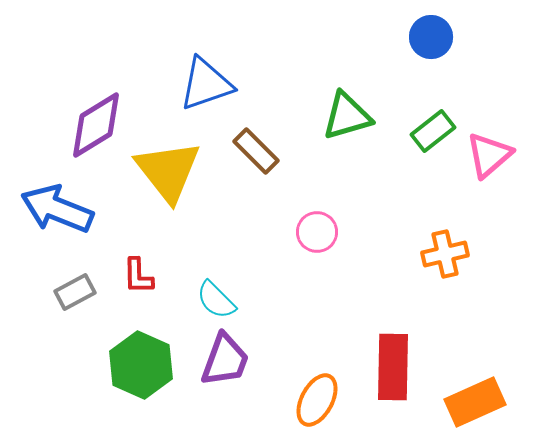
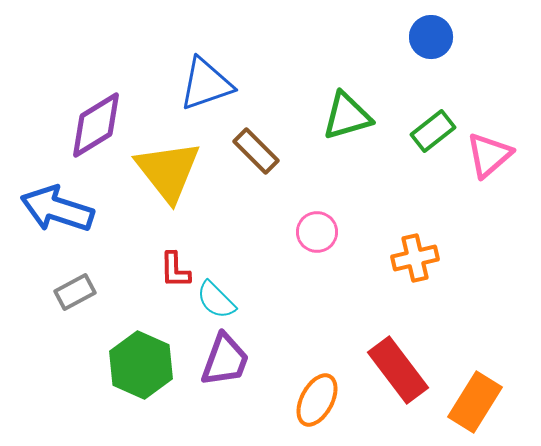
blue arrow: rotated 4 degrees counterclockwise
orange cross: moved 30 px left, 4 px down
red L-shape: moved 37 px right, 6 px up
red rectangle: moved 5 px right, 3 px down; rotated 38 degrees counterclockwise
orange rectangle: rotated 34 degrees counterclockwise
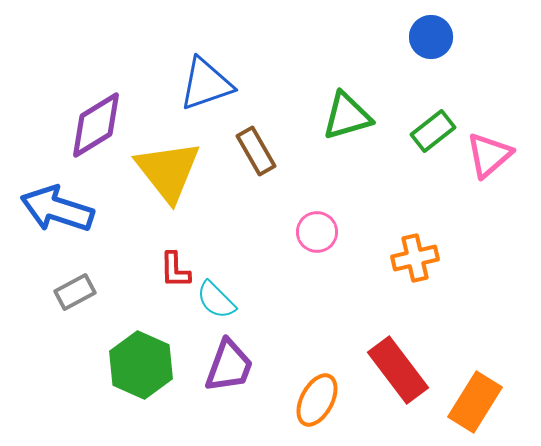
brown rectangle: rotated 15 degrees clockwise
purple trapezoid: moved 4 px right, 6 px down
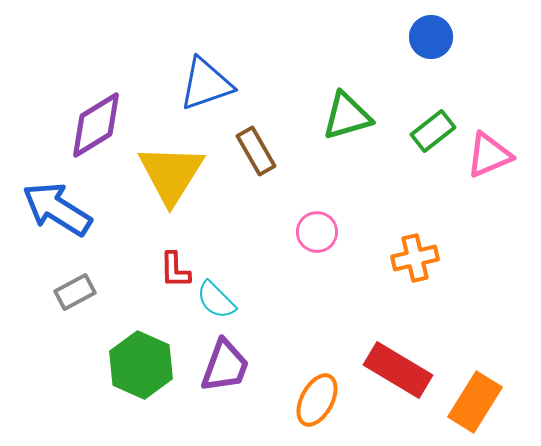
pink triangle: rotated 18 degrees clockwise
yellow triangle: moved 3 px right, 3 px down; rotated 10 degrees clockwise
blue arrow: rotated 14 degrees clockwise
purple trapezoid: moved 4 px left
red rectangle: rotated 22 degrees counterclockwise
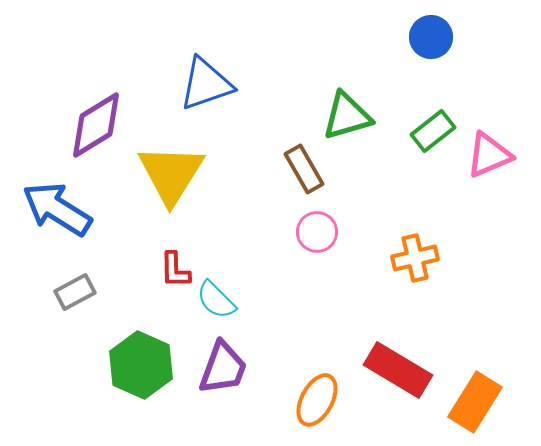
brown rectangle: moved 48 px right, 18 px down
purple trapezoid: moved 2 px left, 2 px down
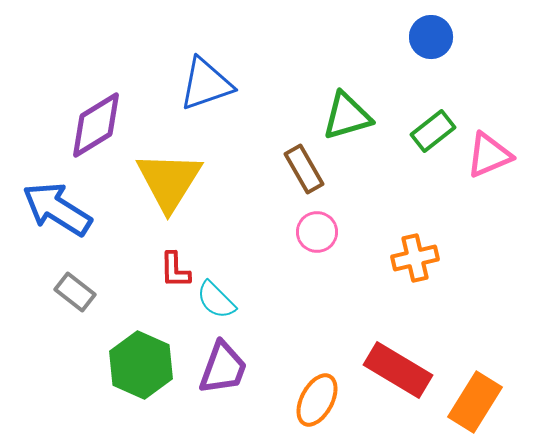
yellow triangle: moved 2 px left, 7 px down
gray rectangle: rotated 66 degrees clockwise
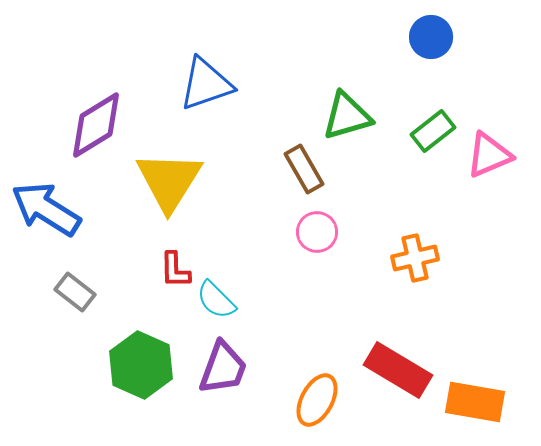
blue arrow: moved 11 px left
orange rectangle: rotated 68 degrees clockwise
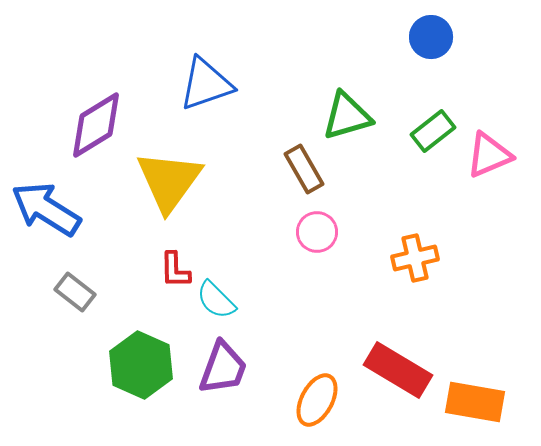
yellow triangle: rotated 4 degrees clockwise
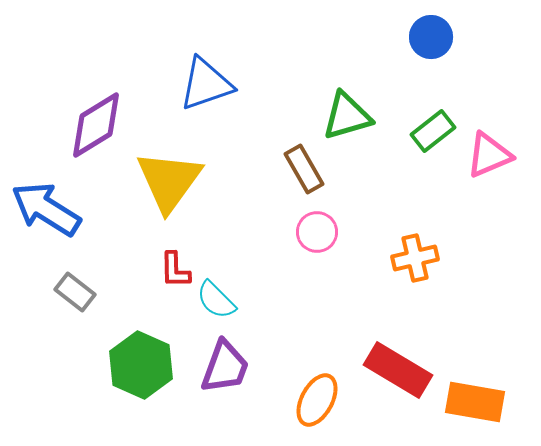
purple trapezoid: moved 2 px right, 1 px up
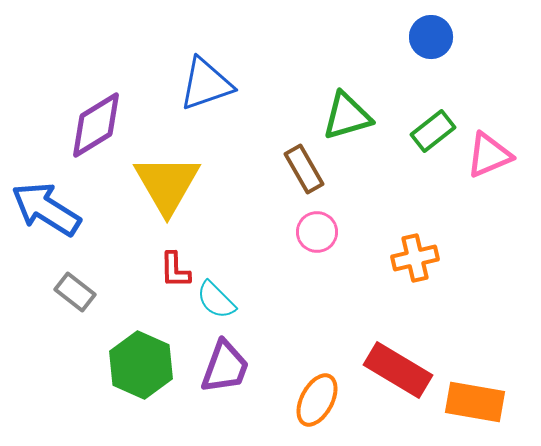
yellow triangle: moved 2 px left, 3 px down; rotated 6 degrees counterclockwise
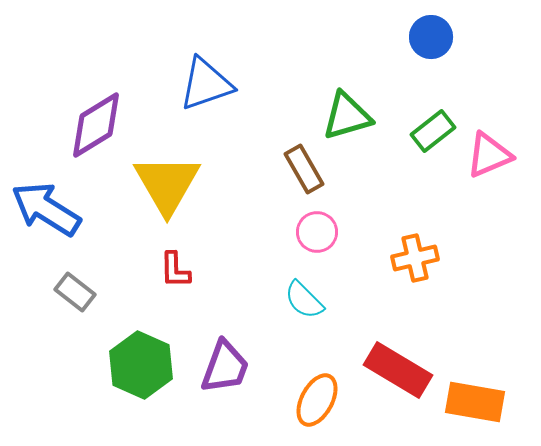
cyan semicircle: moved 88 px right
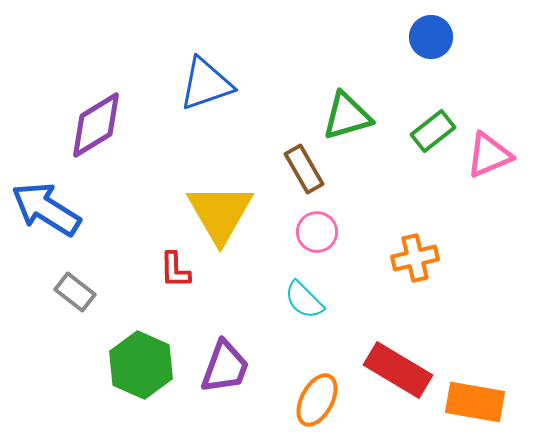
yellow triangle: moved 53 px right, 29 px down
